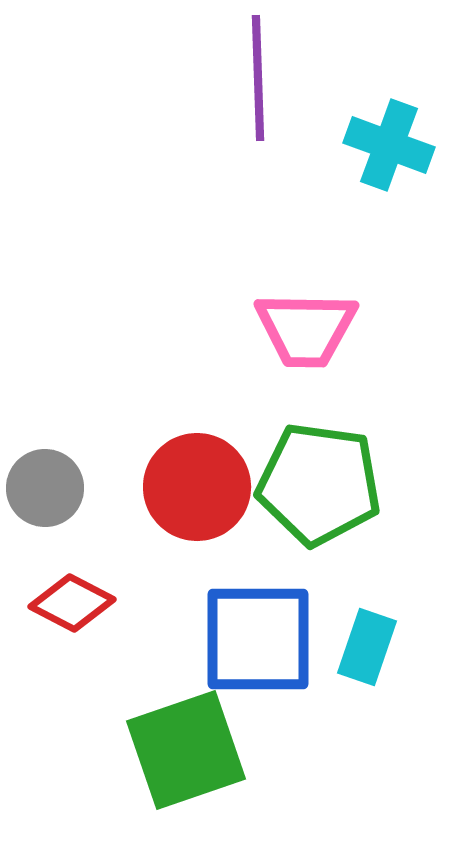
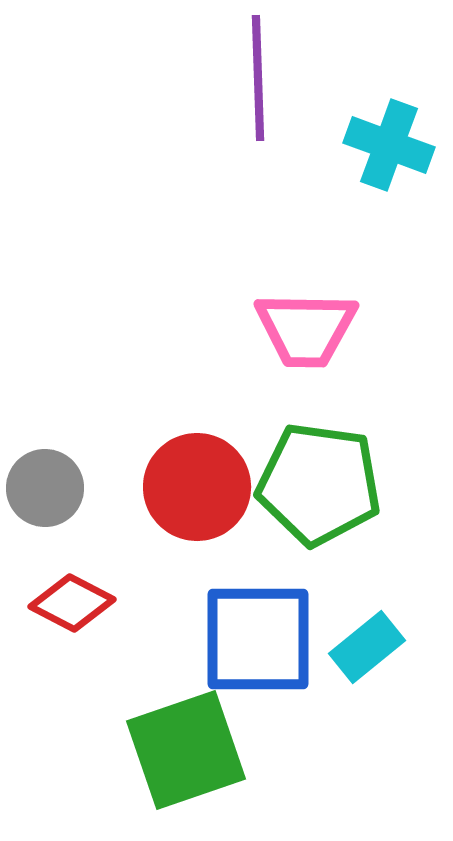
cyan rectangle: rotated 32 degrees clockwise
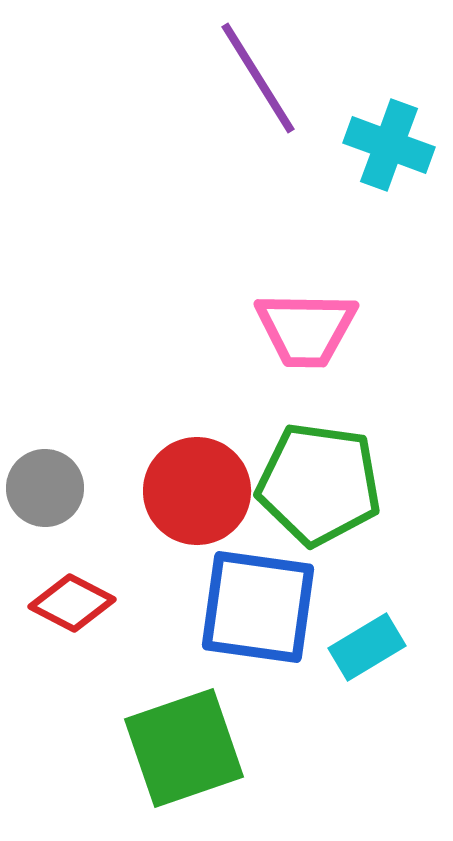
purple line: rotated 30 degrees counterclockwise
red circle: moved 4 px down
blue square: moved 32 px up; rotated 8 degrees clockwise
cyan rectangle: rotated 8 degrees clockwise
green square: moved 2 px left, 2 px up
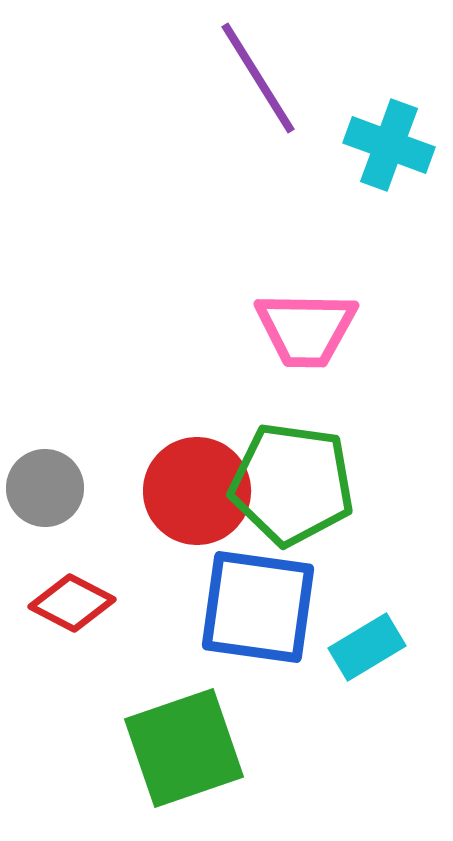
green pentagon: moved 27 px left
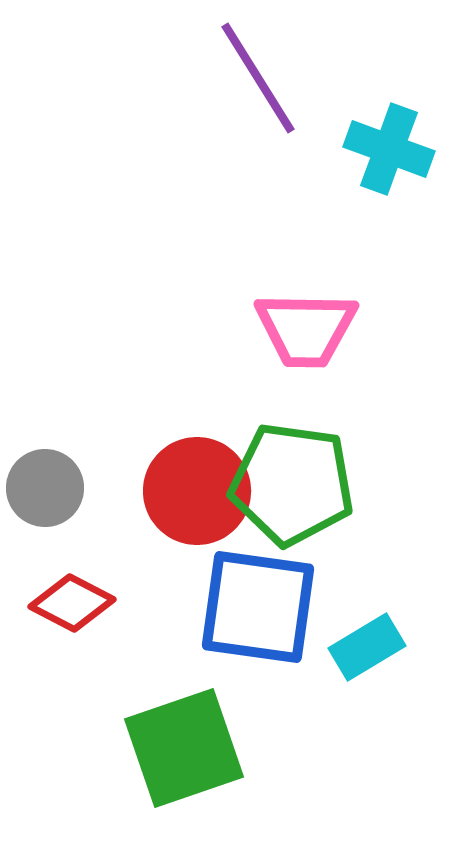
cyan cross: moved 4 px down
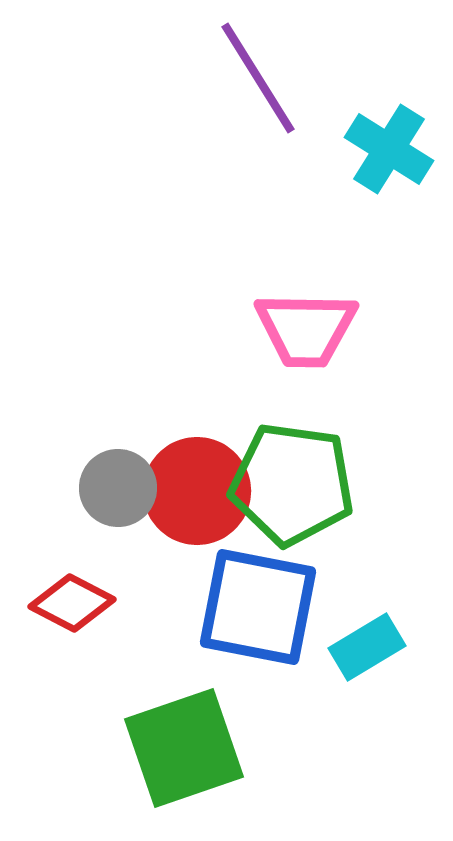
cyan cross: rotated 12 degrees clockwise
gray circle: moved 73 px right
blue square: rotated 3 degrees clockwise
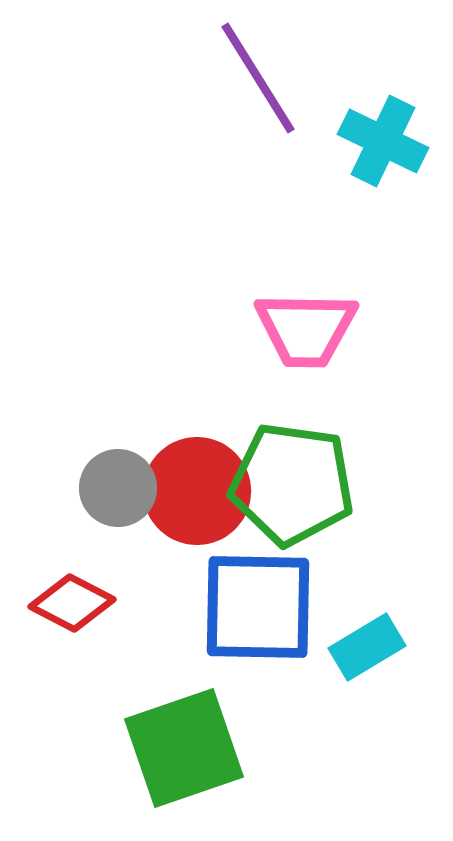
cyan cross: moved 6 px left, 8 px up; rotated 6 degrees counterclockwise
blue square: rotated 10 degrees counterclockwise
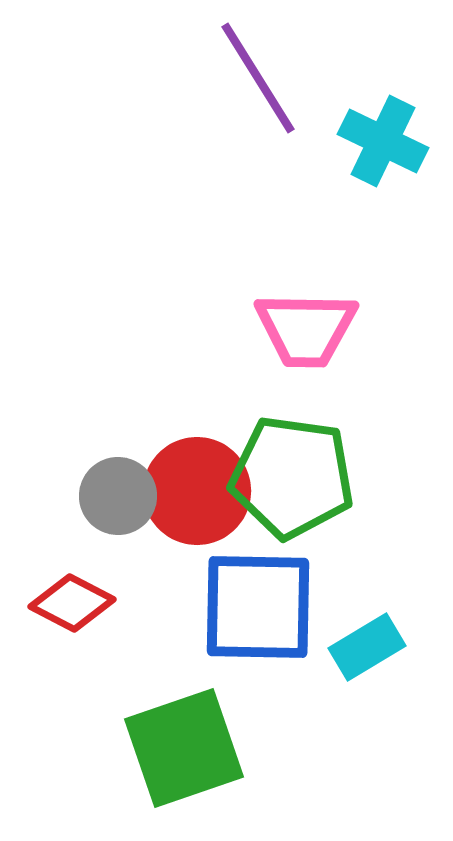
green pentagon: moved 7 px up
gray circle: moved 8 px down
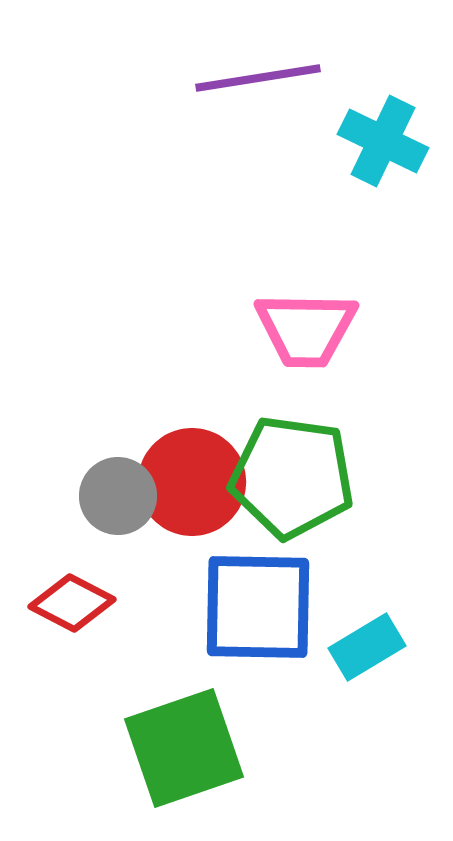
purple line: rotated 67 degrees counterclockwise
red circle: moved 5 px left, 9 px up
